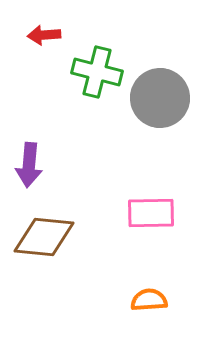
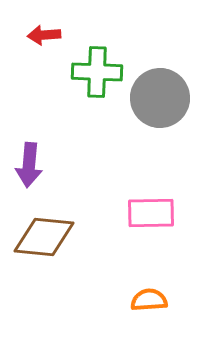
green cross: rotated 12 degrees counterclockwise
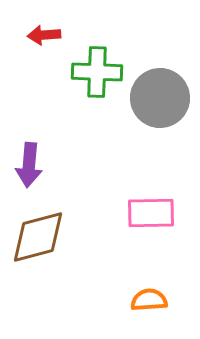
brown diamond: moved 6 px left; rotated 20 degrees counterclockwise
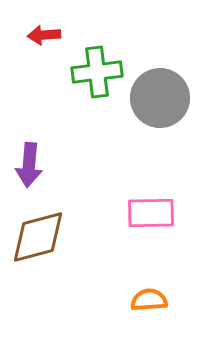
green cross: rotated 9 degrees counterclockwise
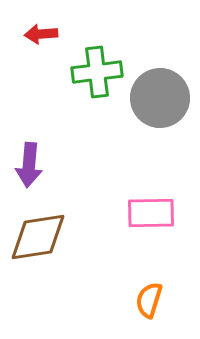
red arrow: moved 3 px left, 1 px up
brown diamond: rotated 6 degrees clockwise
orange semicircle: rotated 69 degrees counterclockwise
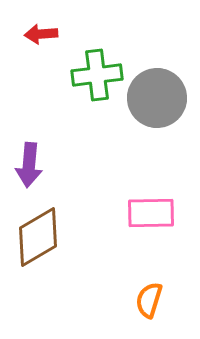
green cross: moved 3 px down
gray circle: moved 3 px left
brown diamond: rotated 22 degrees counterclockwise
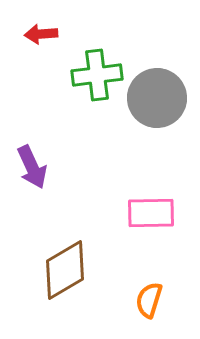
purple arrow: moved 3 px right, 2 px down; rotated 30 degrees counterclockwise
brown diamond: moved 27 px right, 33 px down
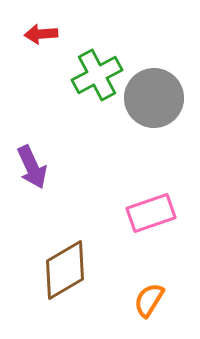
green cross: rotated 21 degrees counterclockwise
gray circle: moved 3 px left
pink rectangle: rotated 18 degrees counterclockwise
orange semicircle: rotated 15 degrees clockwise
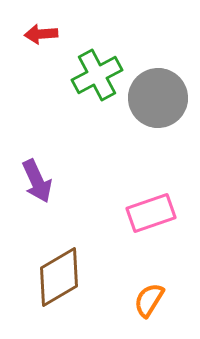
gray circle: moved 4 px right
purple arrow: moved 5 px right, 14 px down
brown diamond: moved 6 px left, 7 px down
